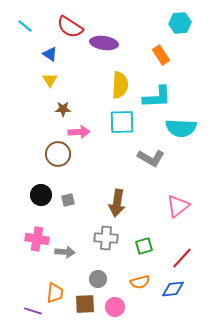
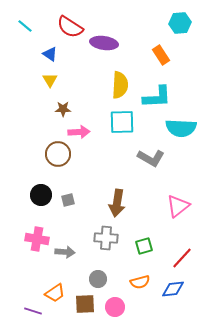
orange trapezoid: rotated 50 degrees clockwise
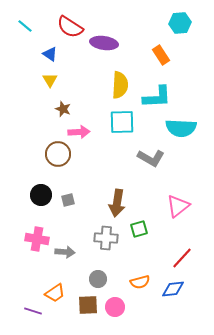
brown star: rotated 21 degrees clockwise
green square: moved 5 px left, 17 px up
brown square: moved 3 px right, 1 px down
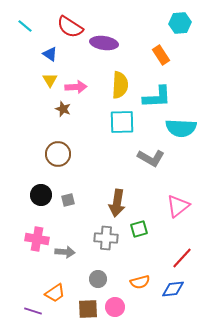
pink arrow: moved 3 px left, 45 px up
brown square: moved 4 px down
